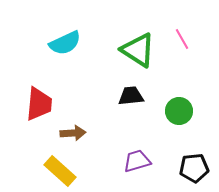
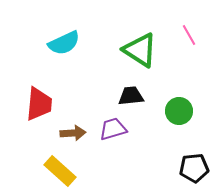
pink line: moved 7 px right, 4 px up
cyan semicircle: moved 1 px left
green triangle: moved 2 px right
purple trapezoid: moved 24 px left, 32 px up
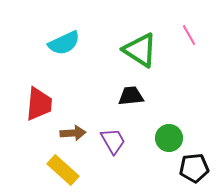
green circle: moved 10 px left, 27 px down
purple trapezoid: moved 12 px down; rotated 76 degrees clockwise
yellow rectangle: moved 3 px right, 1 px up
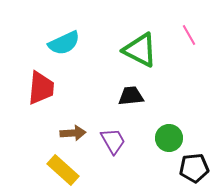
green triangle: rotated 6 degrees counterclockwise
red trapezoid: moved 2 px right, 16 px up
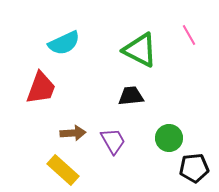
red trapezoid: rotated 15 degrees clockwise
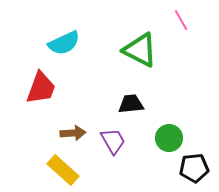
pink line: moved 8 px left, 15 px up
black trapezoid: moved 8 px down
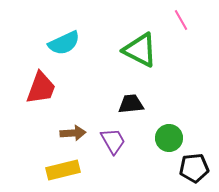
yellow rectangle: rotated 56 degrees counterclockwise
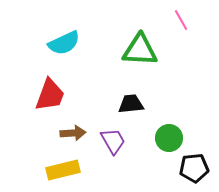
green triangle: rotated 24 degrees counterclockwise
red trapezoid: moved 9 px right, 7 px down
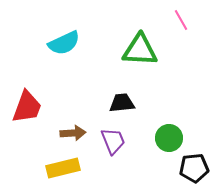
red trapezoid: moved 23 px left, 12 px down
black trapezoid: moved 9 px left, 1 px up
purple trapezoid: rotated 8 degrees clockwise
yellow rectangle: moved 2 px up
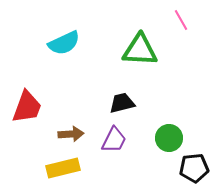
black trapezoid: rotated 8 degrees counterclockwise
brown arrow: moved 2 px left, 1 px down
purple trapezoid: moved 1 px right, 1 px up; rotated 48 degrees clockwise
